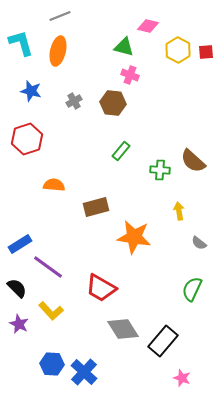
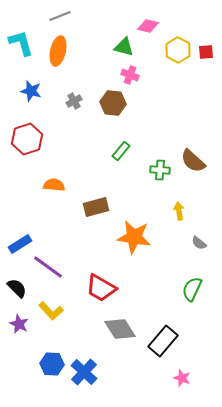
gray diamond: moved 3 px left
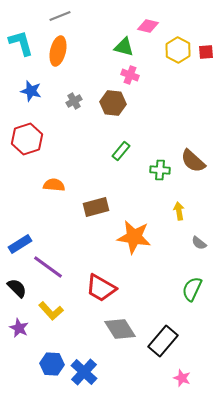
purple star: moved 4 px down
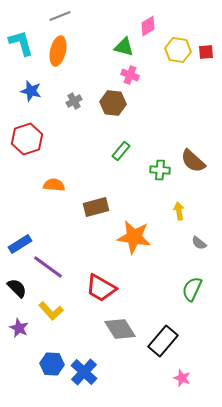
pink diamond: rotated 45 degrees counterclockwise
yellow hexagon: rotated 20 degrees counterclockwise
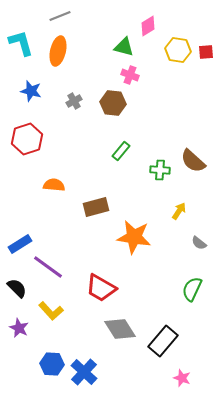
yellow arrow: rotated 42 degrees clockwise
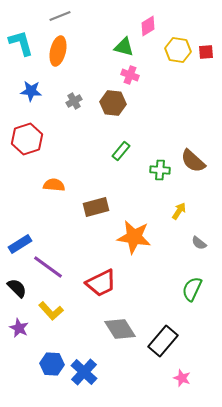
blue star: rotated 10 degrees counterclockwise
red trapezoid: moved 5 px up; rotated 56 degrees counterclockwise
